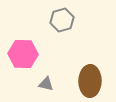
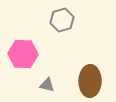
gray triangle: moved 1 px right, 1 px down
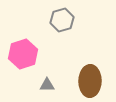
pink hexagon: rotated 20 degrees counterclockwise
gray triangle: rotated 14 degrees counterclockwise
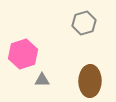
gray hexagon: moved 22 px right, 3 px down
gray triangle: moved 5 px left, 5 px up
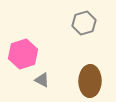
gray triangle: rotated 28 degrees clockwise
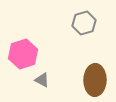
brown ellipse: moved 5 px right, 1 px up
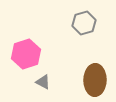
pink hexagon: moved 3 px right
gray triangle: moved 1 px right, 2 px down
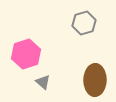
gray triangle: rotated 14 degrees clockwise
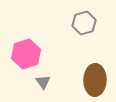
gray triangle: rotated 14 degrees clockwise
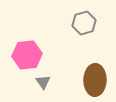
pink hexagon: moved 1 px right, 1 px down; rotated 12 degrees clockwise
